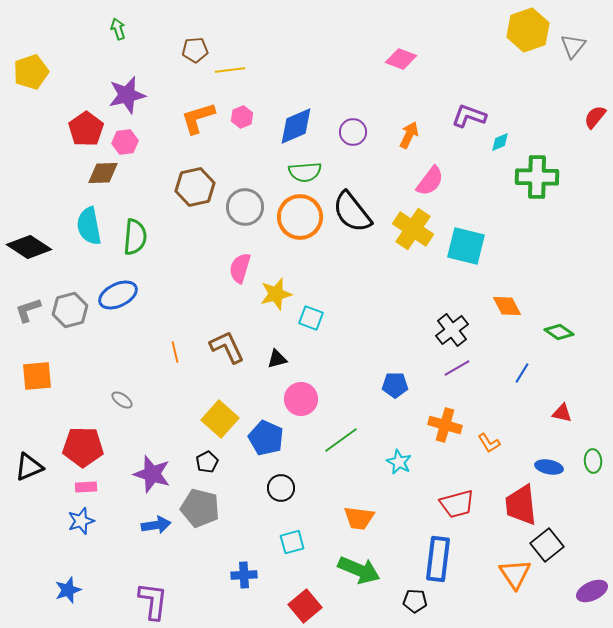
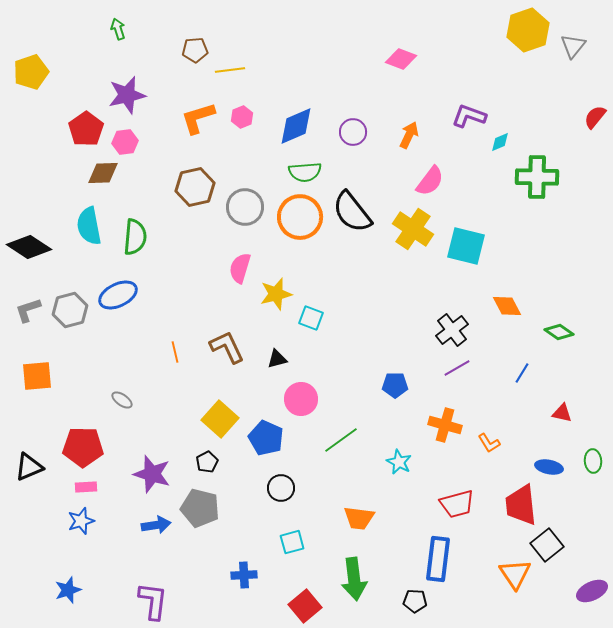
green arrow at (359, 570): moved 5 px left, 9 px down; rotated 60 degrees clockwise
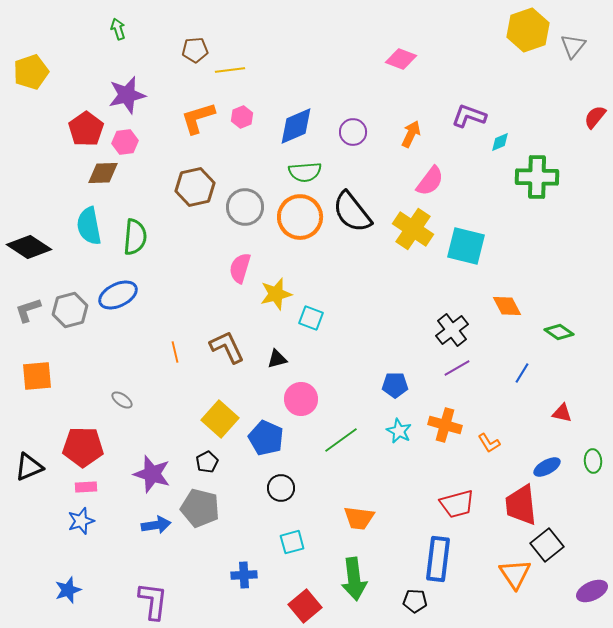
orange arrow at (409, 135): moved 2 px right, 1 px up
cyan star at (399, 462): moved 31 px up
blue ellipse at (549, 467): moved 2 px left; rotated 40 degrees counterclockwise
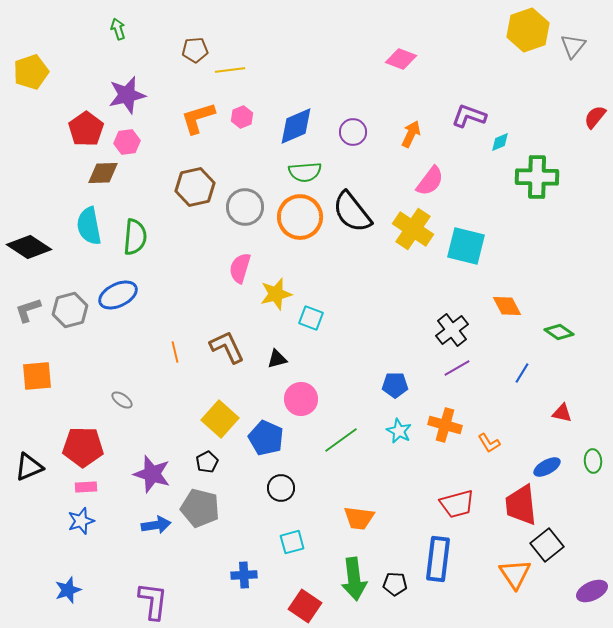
pink hexagon at (125, 142): moved 2 px right
black pentagon at (415, 601): moved 20 px left, 17 px up
red square at (305, 606): rotated 16 degrees counterclockwise
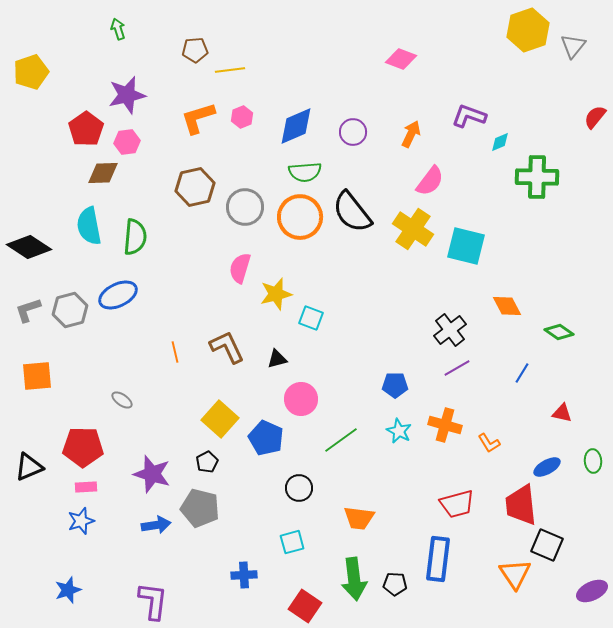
black cross at (452, 330): moved 2 px left
black circle at (281, 488): moved 18 px right
black square at (547, 545): rotated 28 degrees counterclockwise
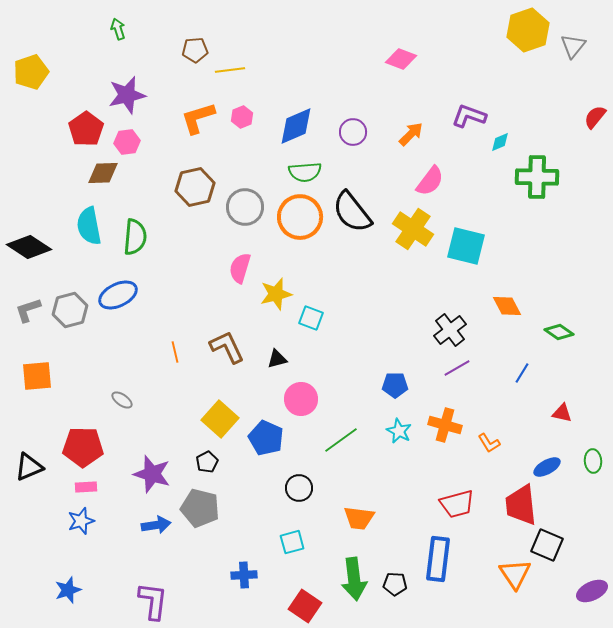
orange arrow at (411, 134): rotated 20 degrees clockwise
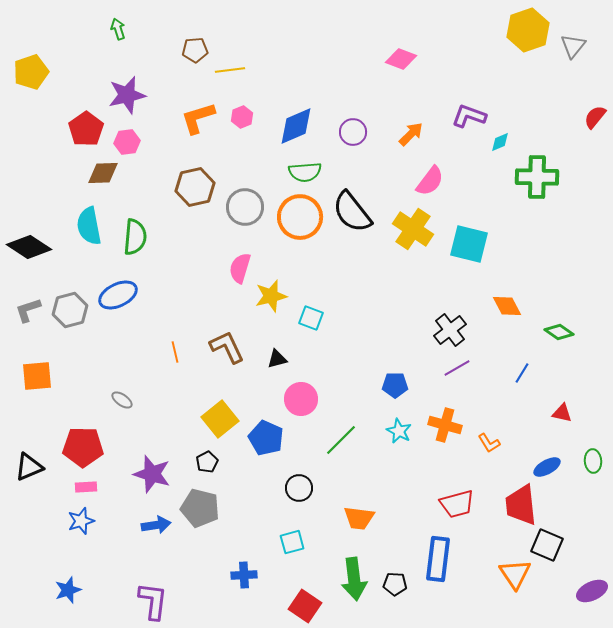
cyan square at (466, 246): moved 3 px right, 2 px up
yellow star at (276, 294): moved 5 px left, 2 px down
yellow square at (220, 419): rotated 9 degrees clockwise
green line at (341, 440): rotated 9 degrees counterclockwise
